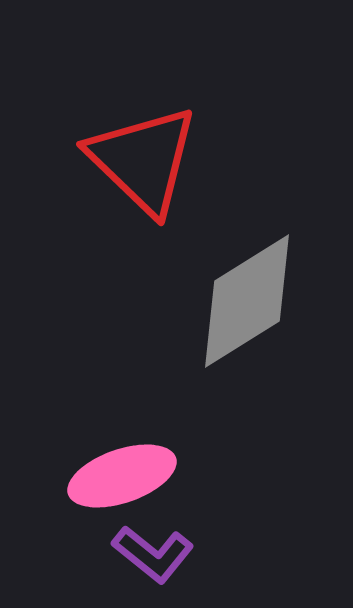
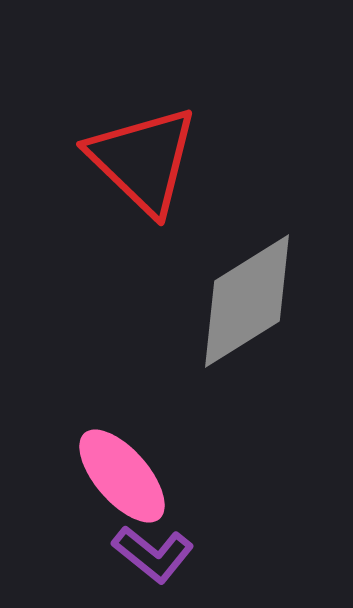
pink ellipse: rotated 68 degrees clockwise
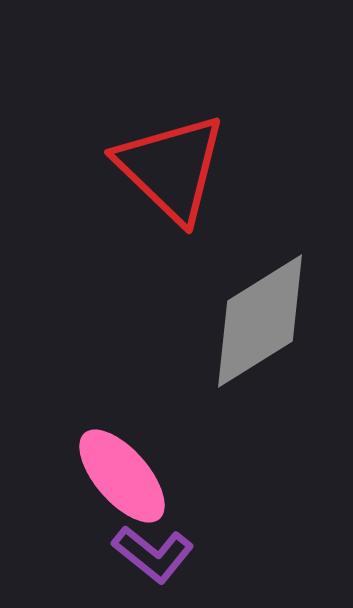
red triangle: moved 28 px right, 8 px down
gray diamond: moved 13 px right, 20 px down
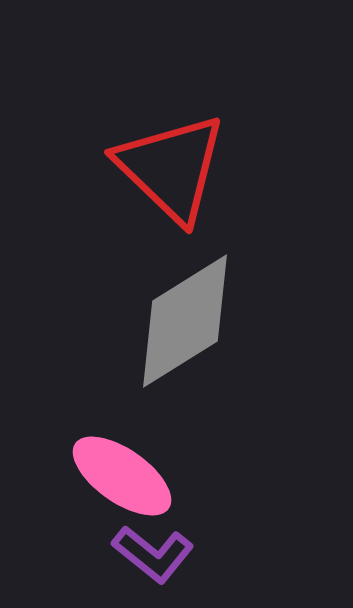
gray diamond: moved 75 px left
pink ellipse: rotated 14 degrees counterclockwise
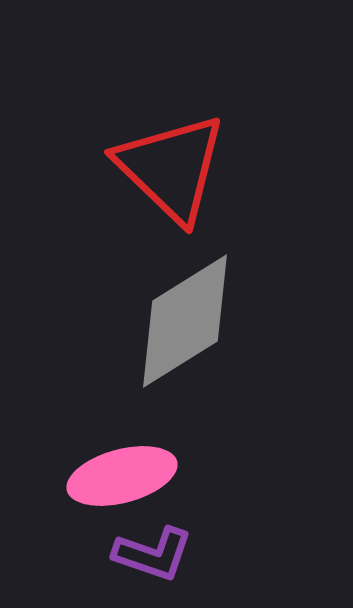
pink ellipse: rotated 50 degrees counterclockwise
purple L-shape: rotated 20 degrees counterclockwise
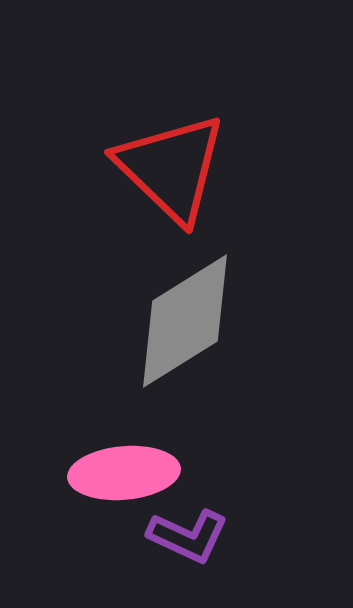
pink ellipse: moved 2 px right, 3 px up; rotated 10 degrees clockwise
purple L-shape: moved 35 px right, 18 px up; rotated 6 degrees clockwise
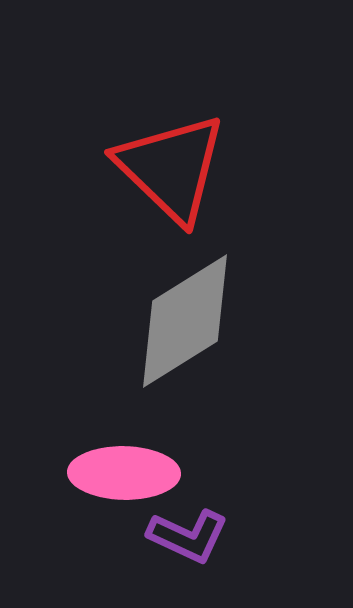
pink ellipse: rotated 6 degrees clockwise
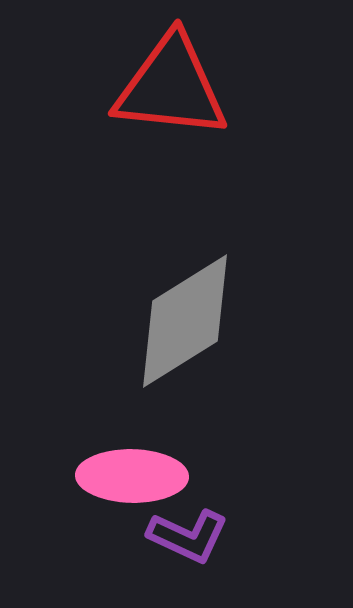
red triangle: moved 81 px up; rotated 38 degrees counterclockwise
pink ellipse: moved 8 px right, 3 px down
